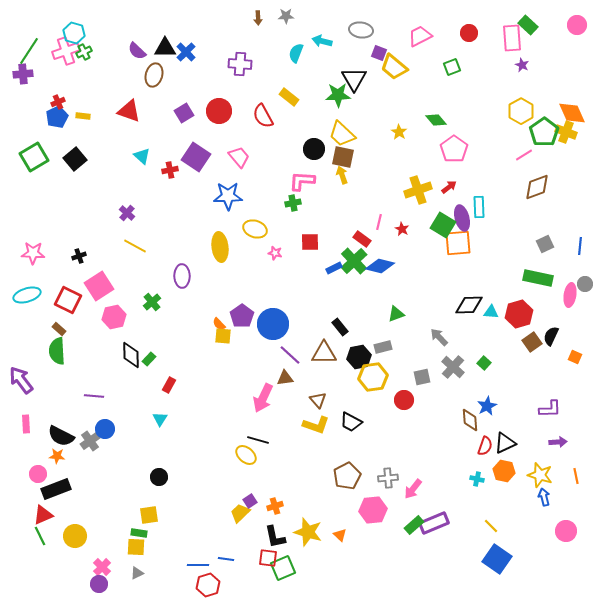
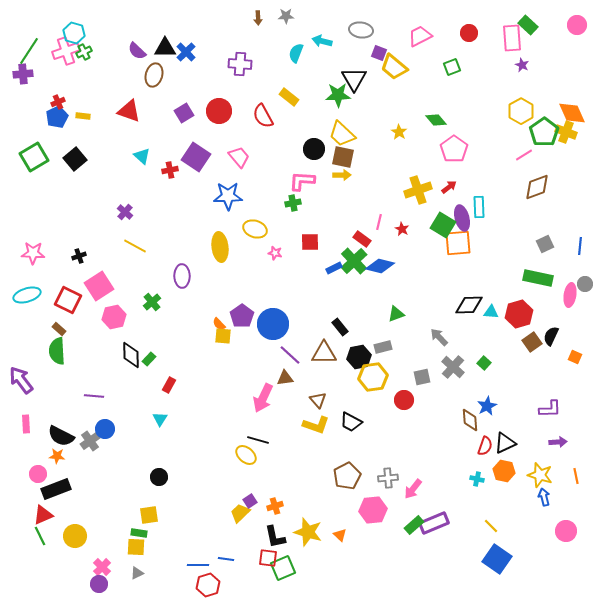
yellow arrow at (342, 175): rotated 108 degrees clockwise
purple cross at (127, 213): moved 2 px left, 1 px up
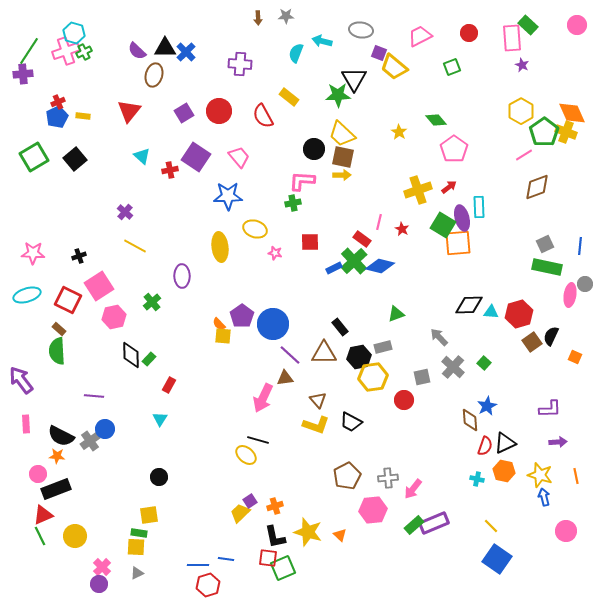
red triangle at (129, 111): rotated 50 degrees clockwise
green rectangle at (538, 278): moved 9 px right, 11 px up
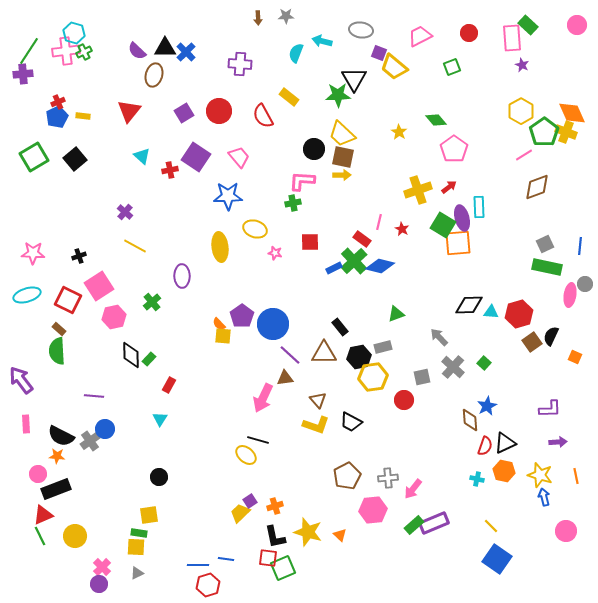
pink cross at (66, 51): rotated 12 degrees clockwise
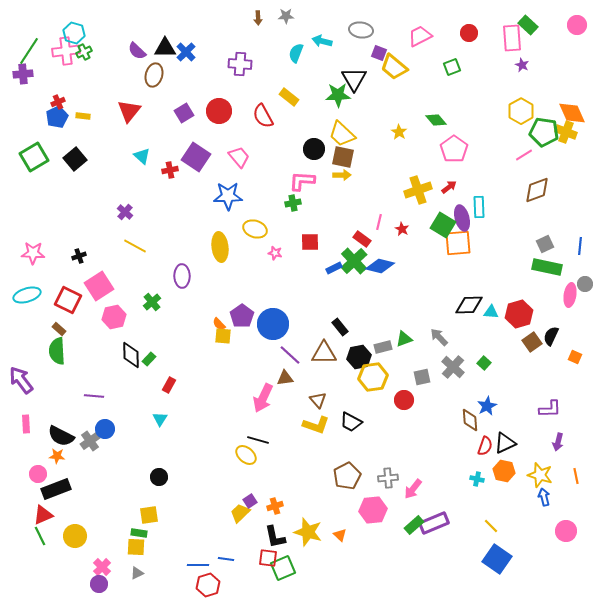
green pentagon at (544, 132): rotated 28 degrees counterclockwise
brown diamond at (537, 187): moved 3 px down
green triangle at (396, 314): moved 8 px right, 25 px down
purple arrow at (558, 442): rotated 108 degrees clockwise
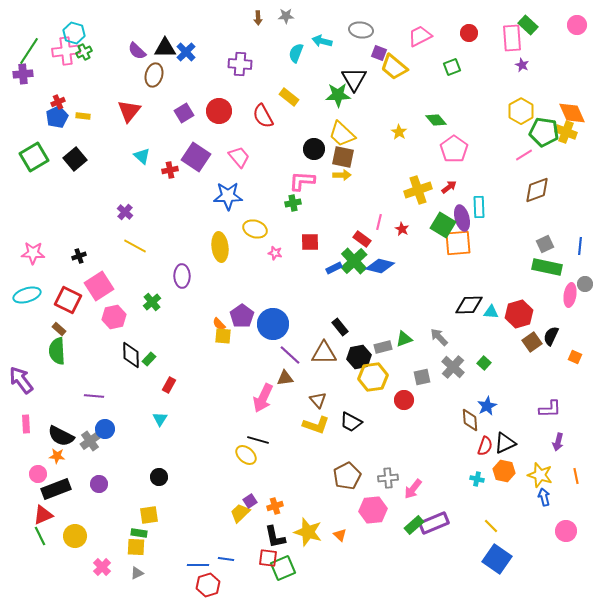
purple circle at (99, 584): moved 100 px up
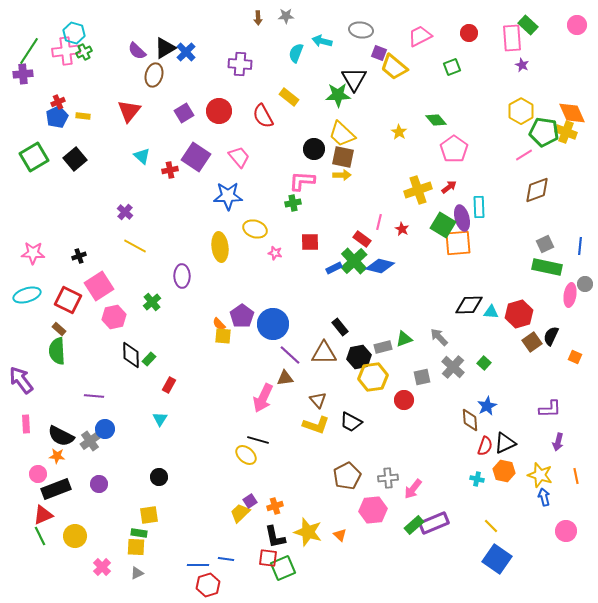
black triangle at (165, 48): rotated 30 degrees counterclockwise
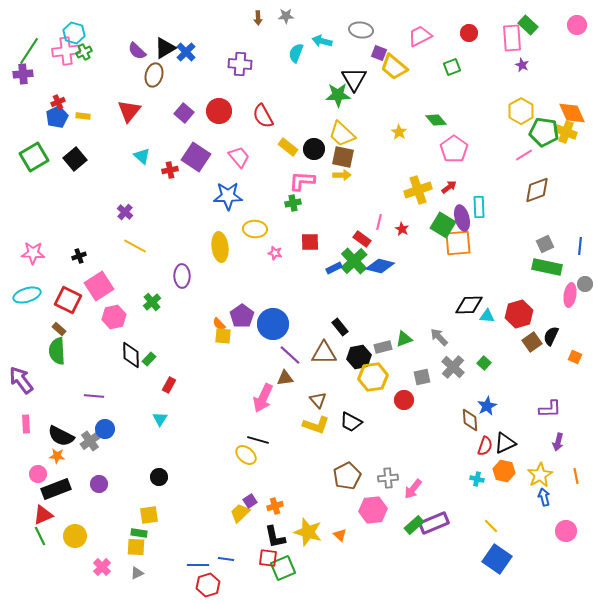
yellow rectangle at (289, 97): moved 1 px left, 50 px down
purple square at (184, 113): rotated 18 degrees counterclockwise
yellow ellipse at (255, 229): rotated 15 degrees counterclockwise
cyan triangle at (491, 312): moved 4 px left, 4 px down
yellow star at (540, 475): rotated 25 degrees clockwise
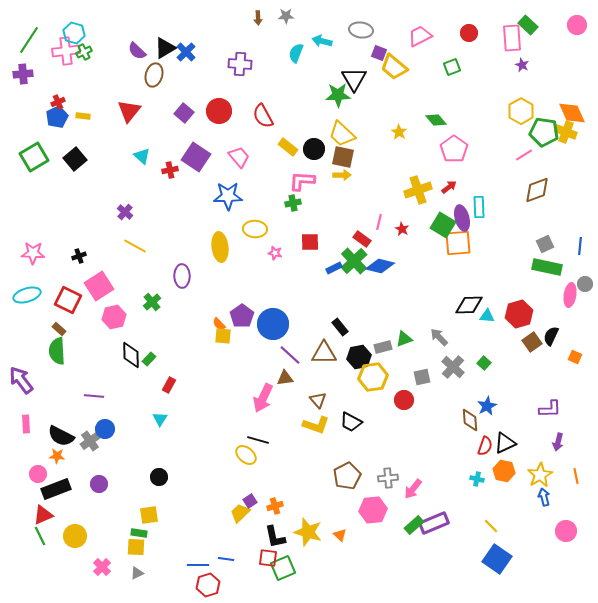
green line at (29, 51): moved 11 px up
